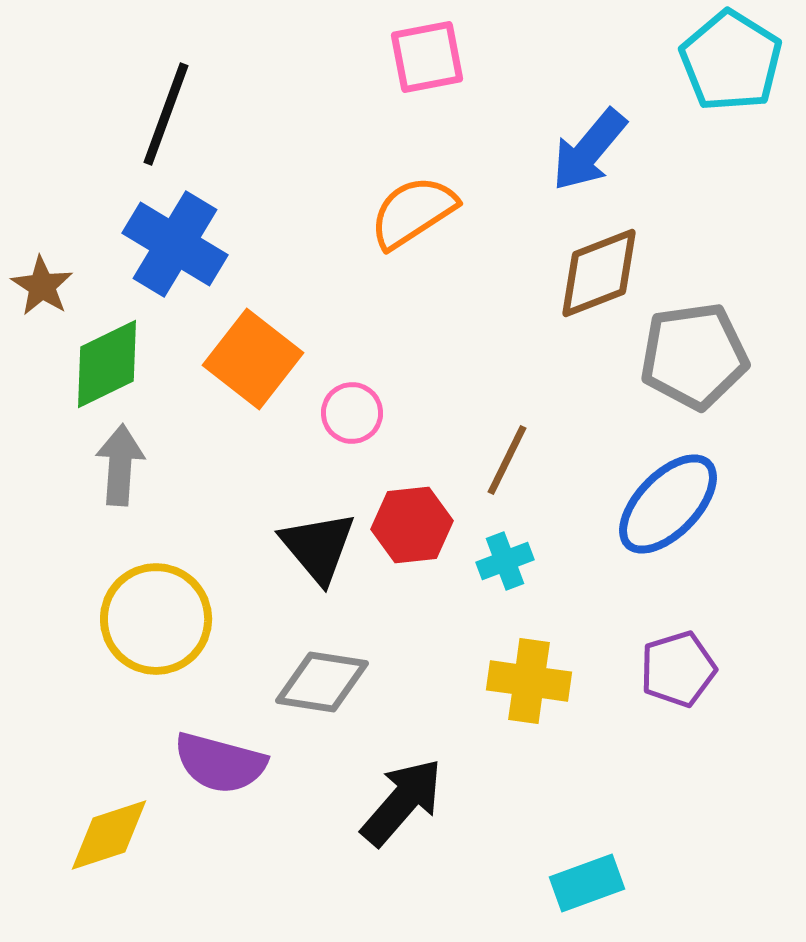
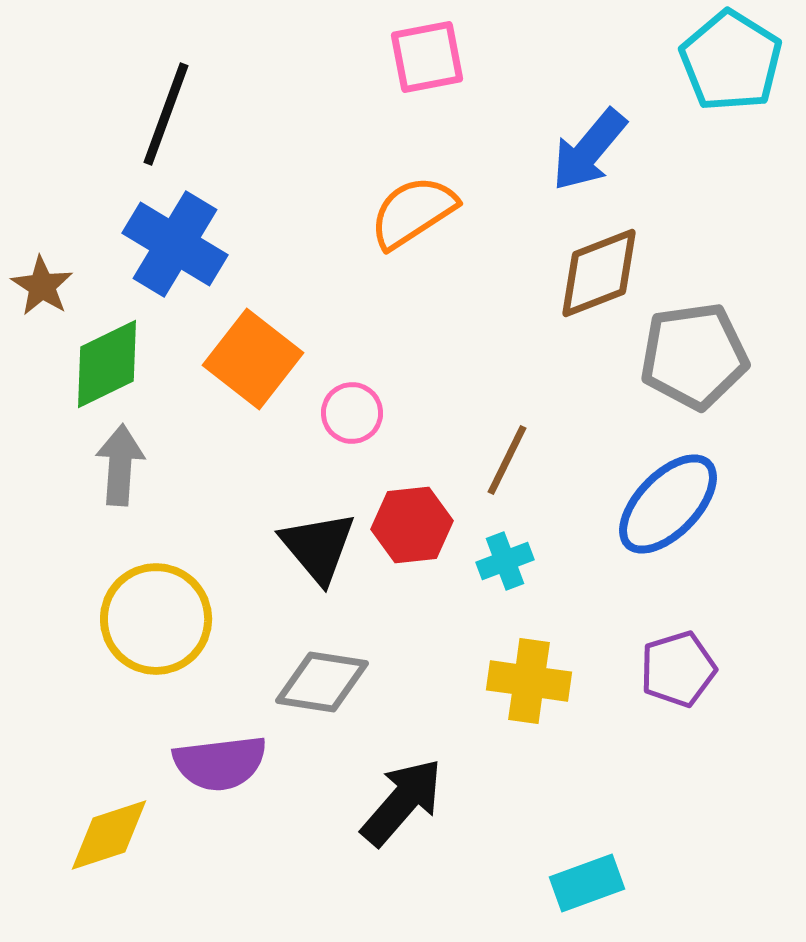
purple semicircle: rotated 22 degrees counterclockwise
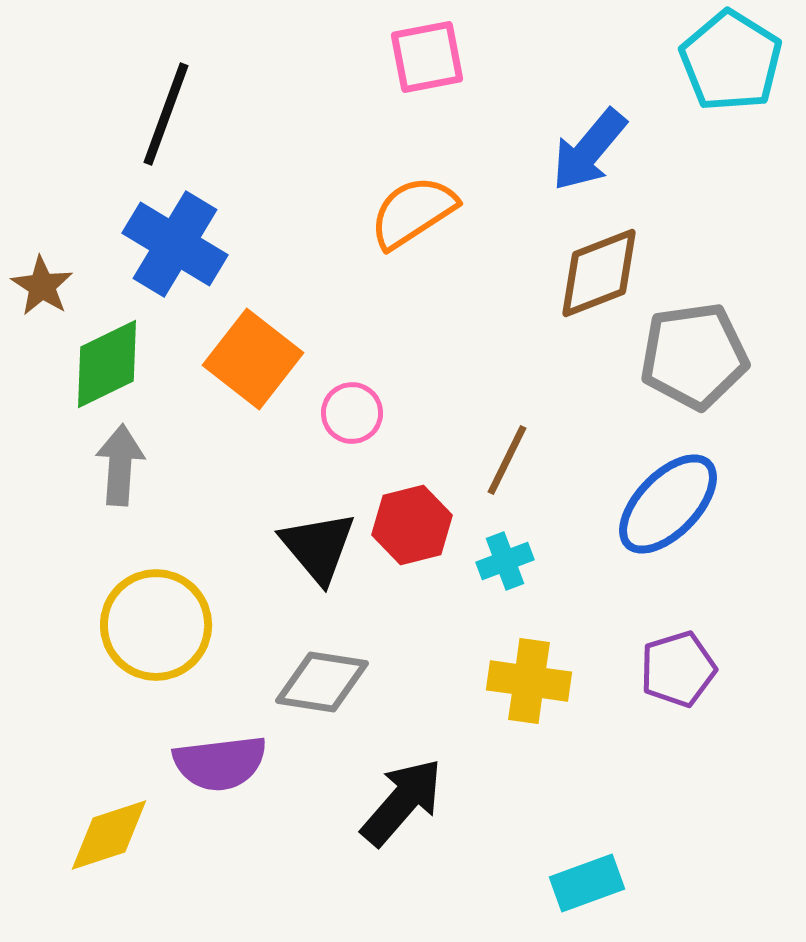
red hexagon: rotated 8 degrees counterclockwise
yellow circle: moved 6 px down
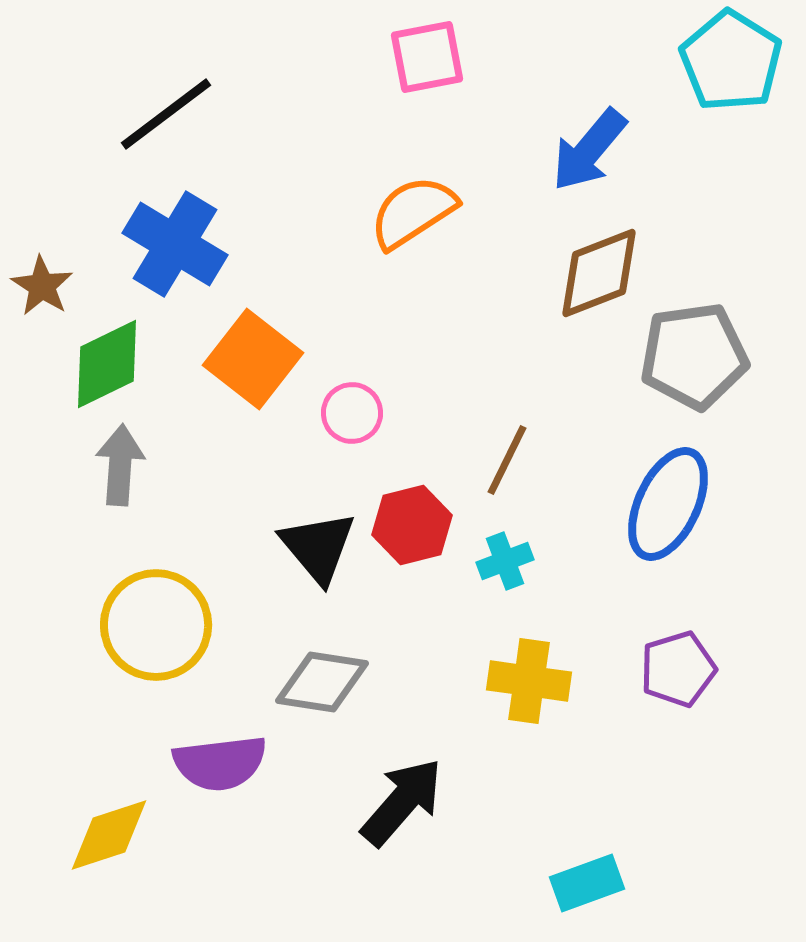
black line: rotated 33 degrees clockwise
blue ellipse: rotated 19 degrees counterclockwise
